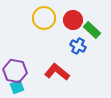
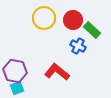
cyan square: moved 1 px down
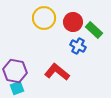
red circle: moved 2 px down
green rectangle: moved 2 px right
